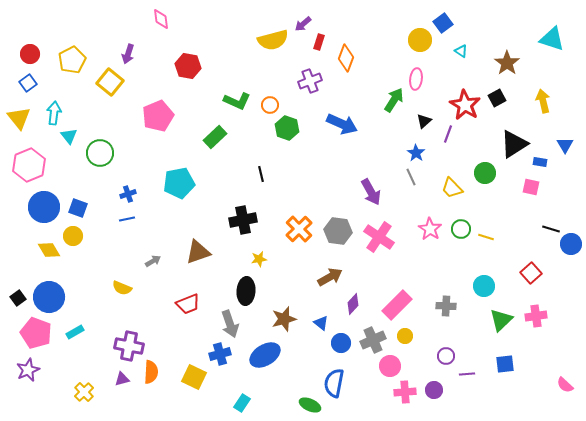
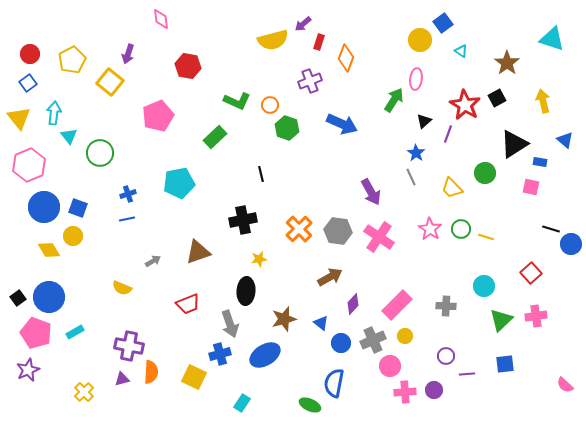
blue triangle at (565, 145): moved 5 px up; rotated 18 degrees counterclockwise
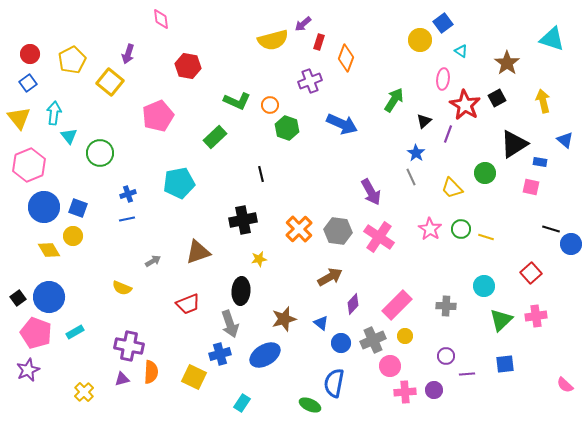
pink ellipse at (416, 79): moved 27 px right
black ellipse at (246, 291): moved 5 px left
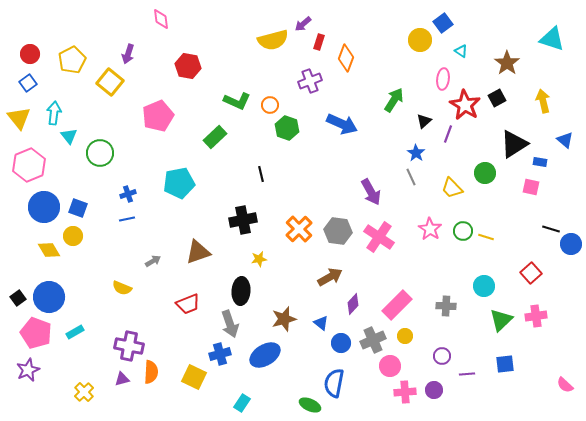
green circle at (461, 229): moved 2 px right, 2 px down
purple circle at (446, 356): moved 4 px left
